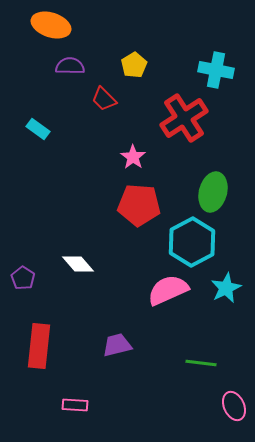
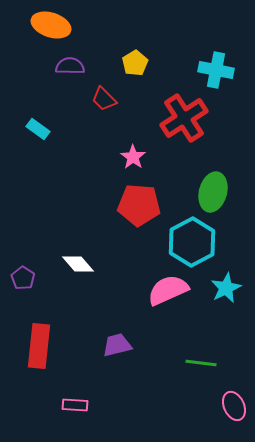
yellow pentagon: moved 1 px right, 2 px up
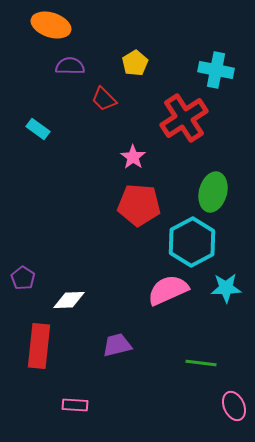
white diamond: moved 9 px left, 36 px down; rotated 52 degrees counterclockwise
cyan star: rotated 24 degrees clockwise
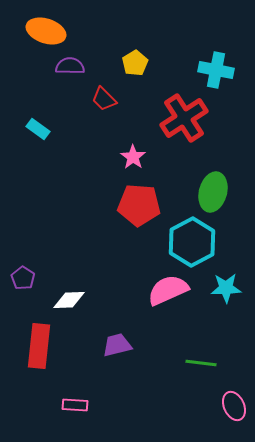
orange ellipse: moved 5 px left, 6 px down
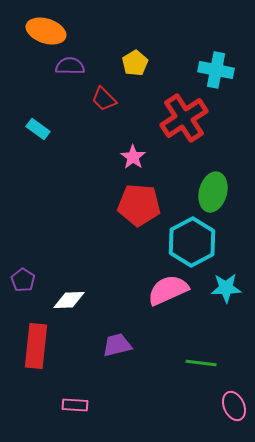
purple pentagon: moved 2 px down
red rectangle: moved 3 px left
